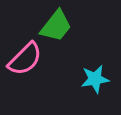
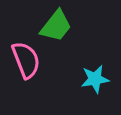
pink semicircle: moved 1 px right, 1 px down; rotated 66 degrees counterclockwise
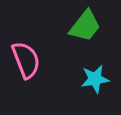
green trapezoid: moved 29 px right
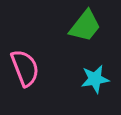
pink semicircle: moved 1 px left, 8 px down
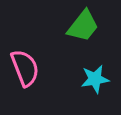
green trapezoid: moved 2 px left
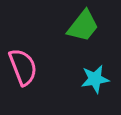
pink semicircle: moved 2 px left, 1 px up
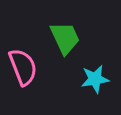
green trapezoid: moved 18 px left, 12 px down; rotated 63 degrees counterclockwise
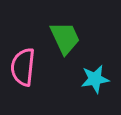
pink semicircle: rotated 153 degrees counterclockwise
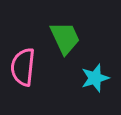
cyan star: moved 1 px up; rotated 8 degrees counterclockwise
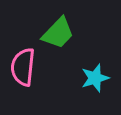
green trapezoid: moved 7 px left, 5 px up; rotated 69 degrees clockwise
